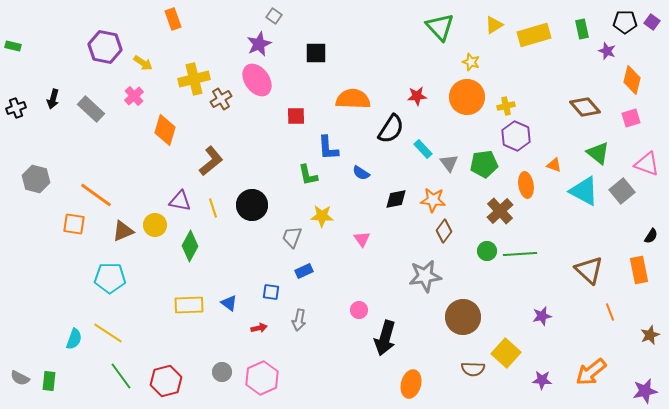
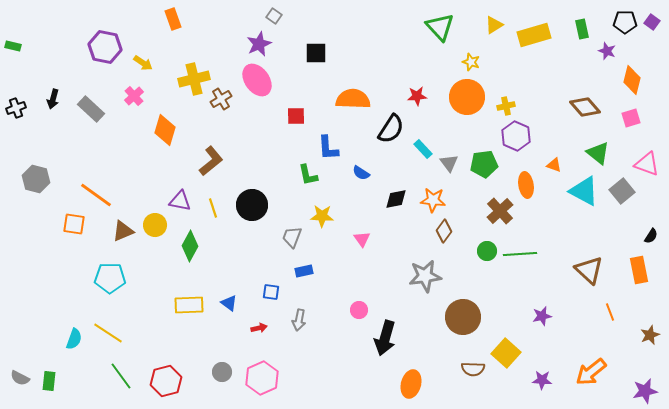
blue rectangle at (304, 271): rotated 12 degrees clockwise
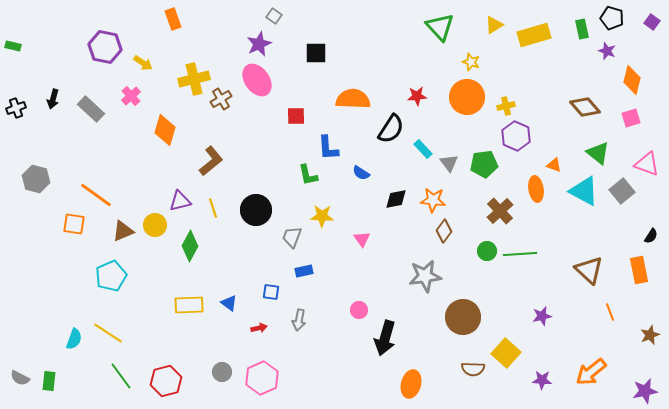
black pentagon at (625, 22): moved 13 px left, 4 px up; rotated 15 degrees clockwise
pink cross at (134, 96): moved 3 px left
orange ellipse at (526, 185): moved 10 px right, 4 px down
purple triangle at (180, 201): rotated 25 degrees counterclockwise
black circle at (252, 205): moved 4 px right, 5 px down
cyan pentagon at (110, 278): moved 1 px right, 2 px up; rotated 24 degrees counterclockwise
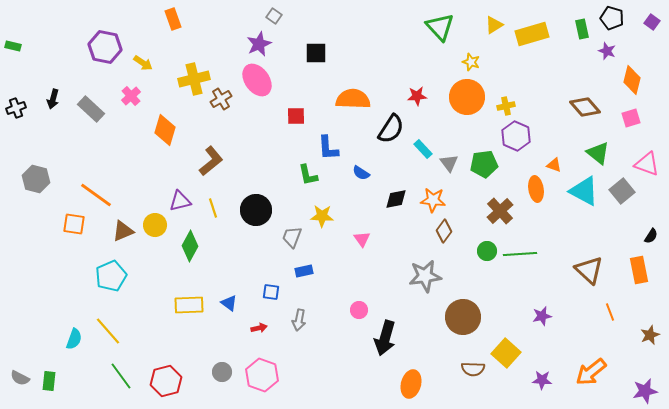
yellow rectangle at (534, 35): moved 2 px left, 1 px up
yellow line at (108, 333): moved 2 px up; rotated 16 degrees clockwise
pink hexagon at (262, 378): moved 3 px up; rotated 16 degrees counterclockwise
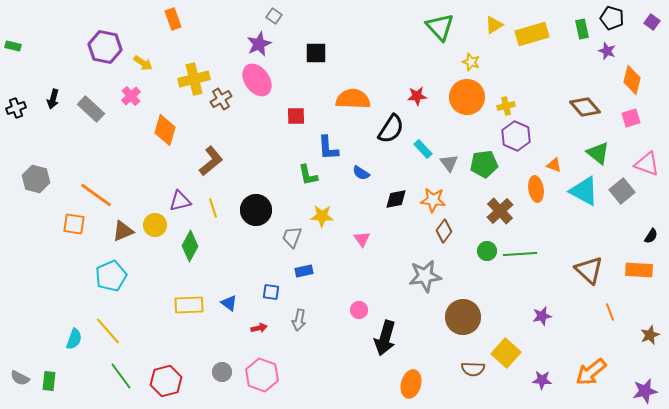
orange rectangle at (639, 270): rotated 76 degrees counterclockwise
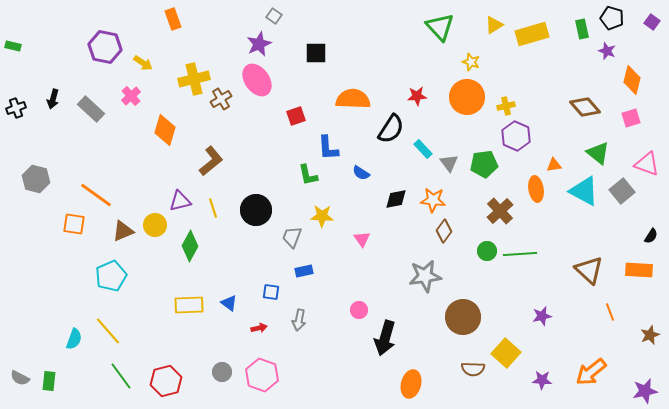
red square at (296, 116): rotated 18 degrees counterclockwise
orange triangle at (554, 165): rotated 28 degrees counterclockwise
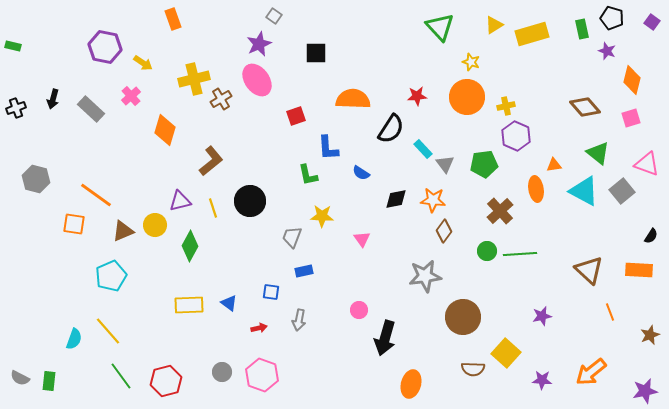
gray triangle at (449, 163): moved 4 px left, 1 px down
black circle at (256, 210): moved 6 px left, 9 px up
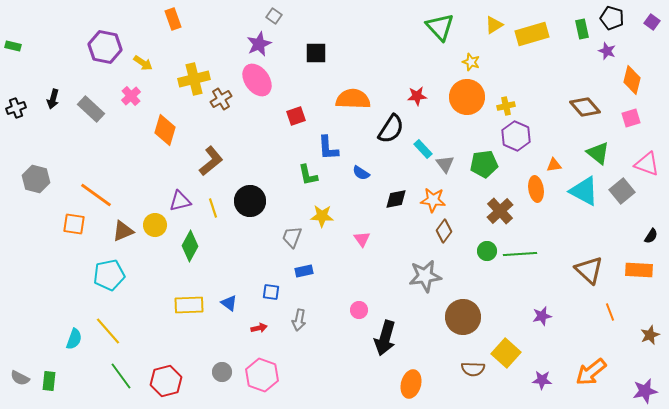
cyan pentagon at (111, 276): moved 2 px left, 1 px up; rotated 12 degrees clockwise
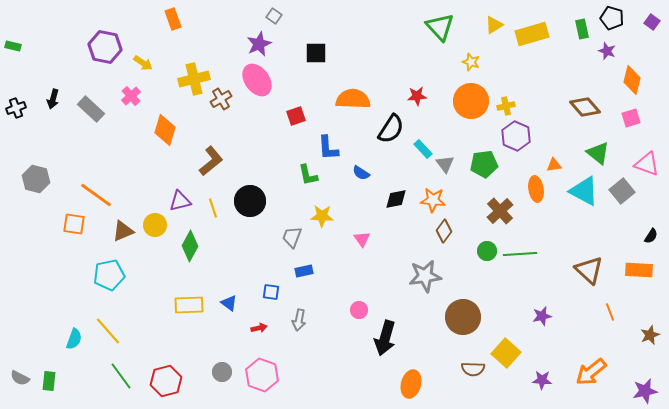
orange circle at (467, 97): moved 4 px right, 4 px down
